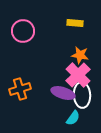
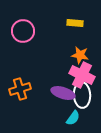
pink cross: moved 4 px right; rotated 20 degrees counterclockwise
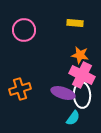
pink circle: moved 1 px right, 1 px up
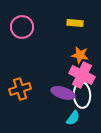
pink circle: moved 2 px left, 3 px up
